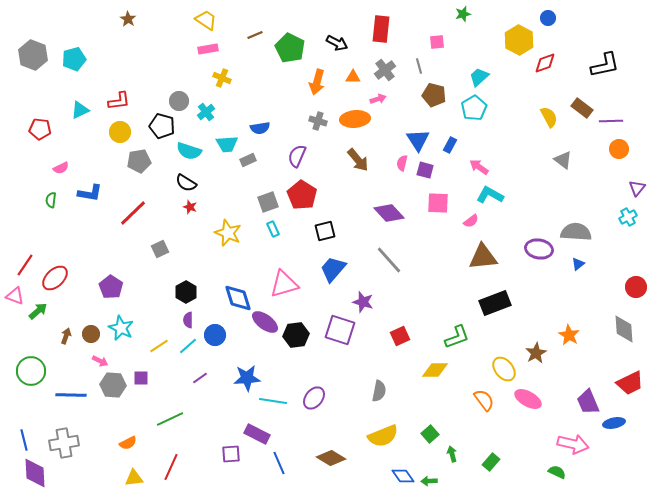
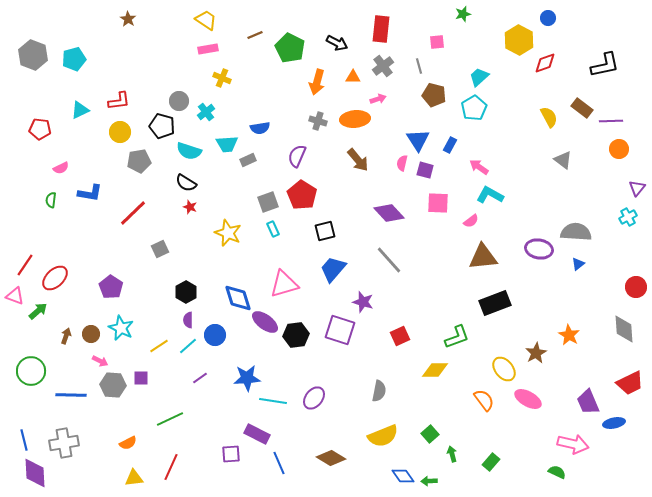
gray cross at (385, 70): moved 2 px left, 4 px up
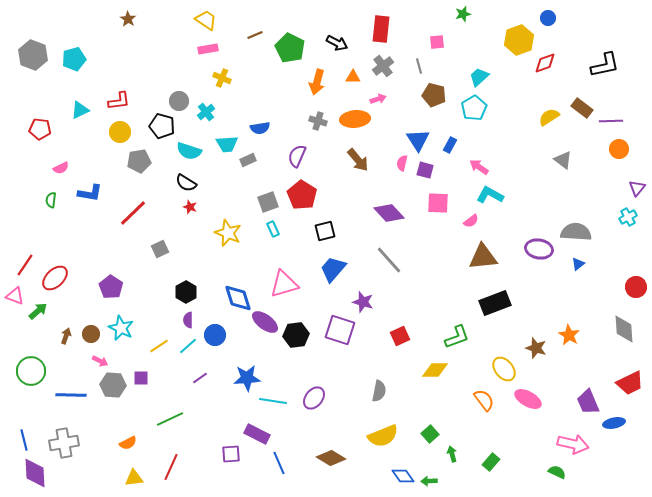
yellow hexagon at (519, 40): rotated 12 degrees clockwise
yellow semicircle at (549, 117): rotated 95 degrees counterclockwise
brown star at (536, 353): moved 5 px up; rotated 25 degrees counterclockwise
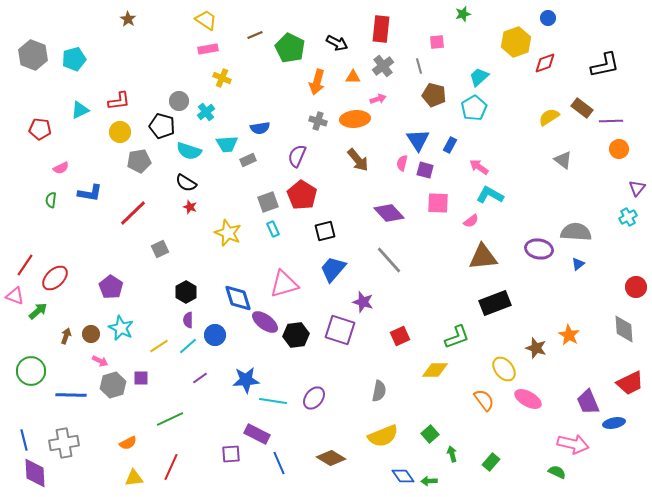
yellow hexagon at (519, 40): moved 3 px left, 2 px down
blue star at (247, 378): moved 1 px left, 2 px down
gray hexagon at (113, 385): rotated 20 degrees counterclockwise
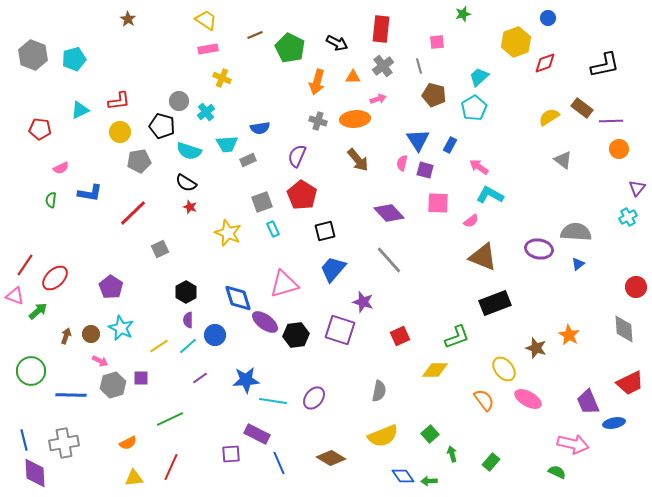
gray square at (268, 202): moved 6 px left
brown triangle at (483, 257): rotated 28 degrees clockwise
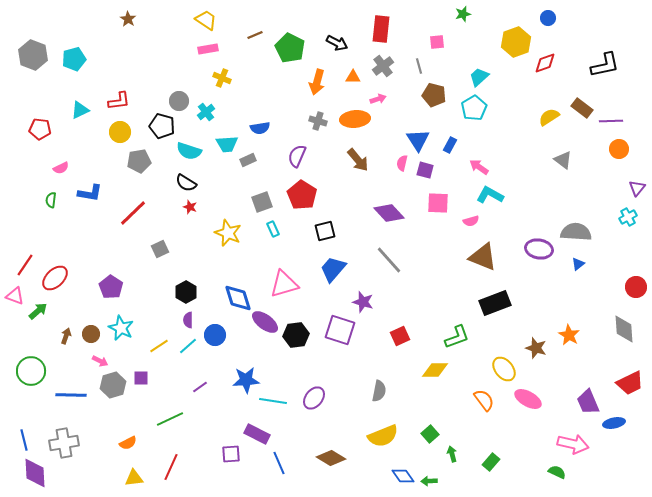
pink semicircle at (471, 221): rotated 21 degrees clockwise
purple line at (200, 378): moved 9 px down
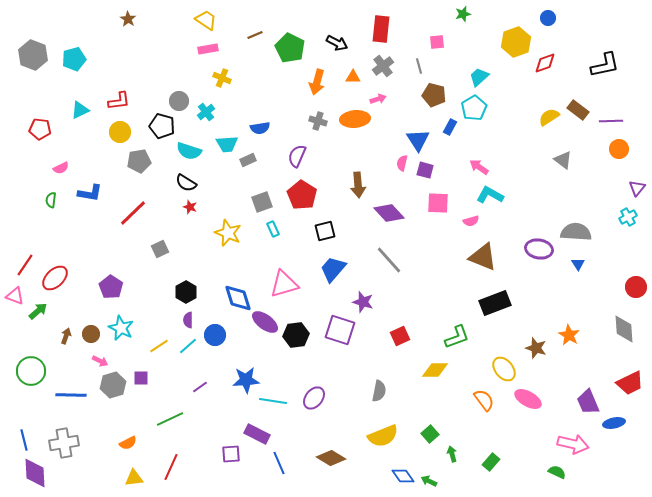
brown rectangle at (582, 108): moved 4 px left, 2 px down
blue rectangle at (450, 145): moved 18 px up
brown arrow at (358, 160): moved 25 px down; rotated 35 degrees clockwise
blue triangle at (578, 264): rotated 24 degrees counterclockwise
green arrow at (429, 481): rotated 28 degrees clockwise
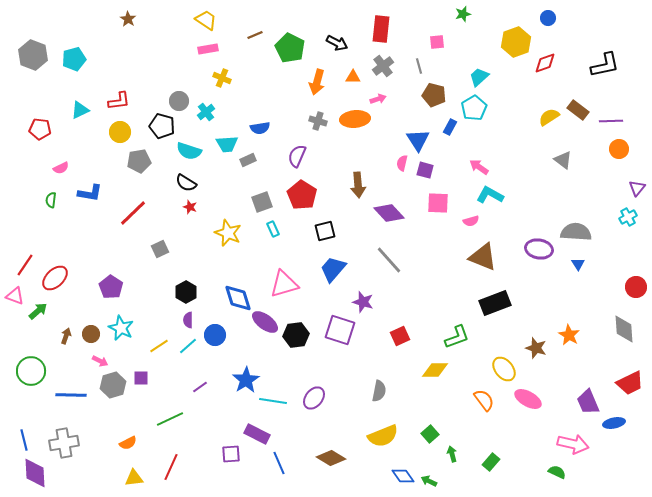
blue star at (246, 380): rotated 28 degrees counterclockwise
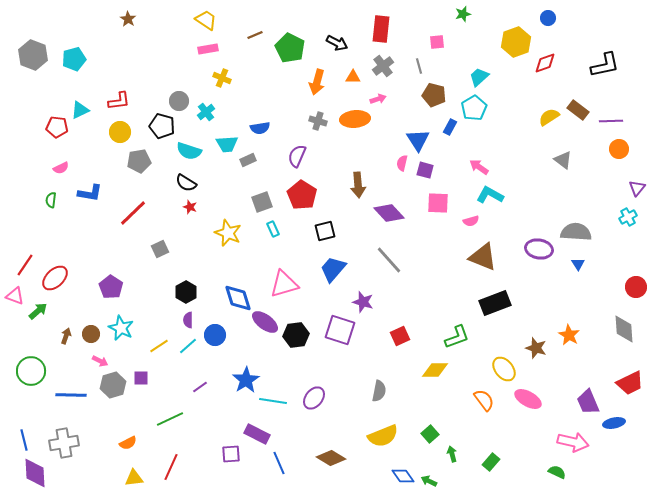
red pentagon at (40, 129): moved 17 px right, 2 px up
pink arrow at (573, 444): moved 2 px up
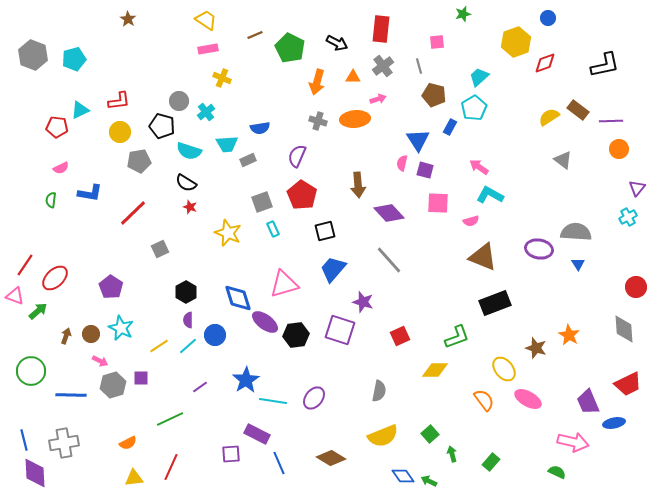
red trapezoid at (630, 383): moved 2 px left, 1 px down
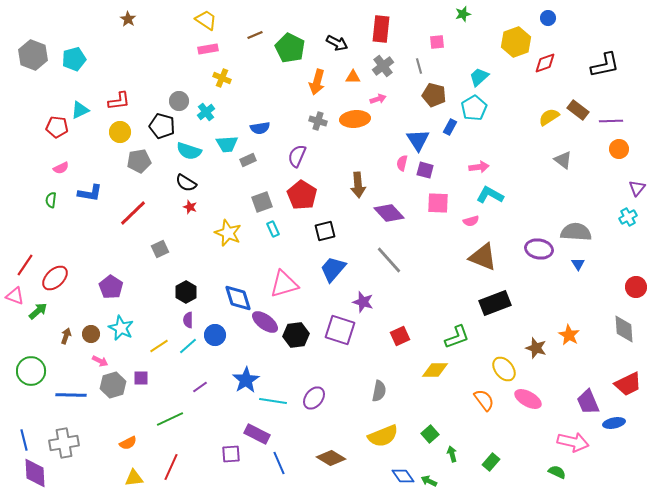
pink arrow at (479, 167): rotated 138 degrees clockwise
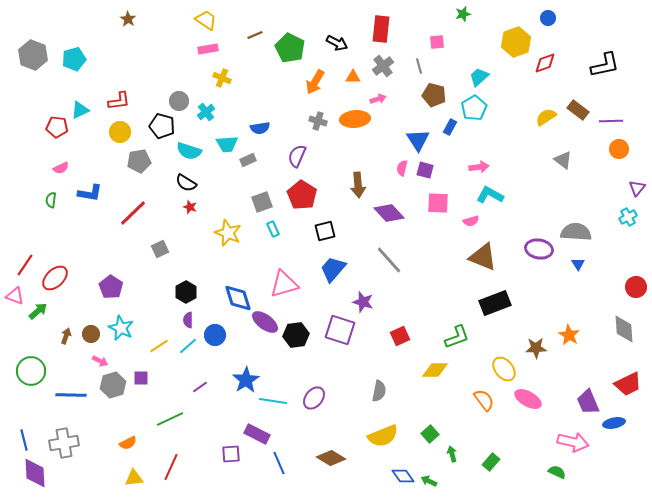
orange arrow at (317, 82): moved 2 px left; rotated 15 degrees clockwise
yellow semicircle at (549, 117): moved 3 px left
pink semicircle at (402, 163): moved 5 px down
brown star at (536, 348): rotated 20 degrees counterclockwise
